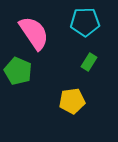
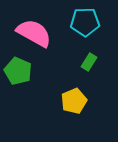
pink semicircle: rotated 27 degrees counterclockwise
yellow pentagon: moved 2 px right; rotated 15 degrees counterclockwise
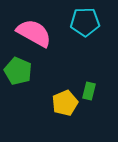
green rectangle: moved 29 px down; rotated 18 degrees counterclockwise
yellow pentagon: moved 9 px left, 2 px down
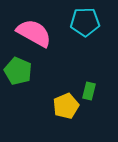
yellow pentagon: moved 1 px right, 3 px down
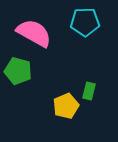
green pentagon: rotated 8 degrees counterclockwise
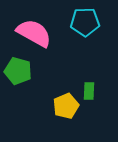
green rectangle: rotated 12 degrees counterclockwise
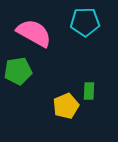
green pentagon: rotated 24 degrees counterclockwise
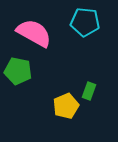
cyan pentagon: rotated 8 degrees clockwise
green pentagon: rotated 20 degrees clockwise
green rectangle: rotated 18 degrees clockwise
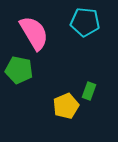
pink semicircle: rotated 30 degrees clockwise
green pentagon: moved 1 px right, 1 px up
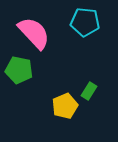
pink semicircle: rotated 12 degrees counterclockwise
green rectangle: rotated 12 degrees clockwise
yellow pentagon: moved 1 px left
